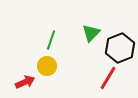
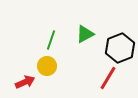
green triangle: moved 6 px left, 1 px down; rotated 18 degrees clockwise
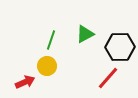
black hexagon: moved 1 px up; rotated 20 degrees clockwise
red line: rotated 10 degrees clockwise
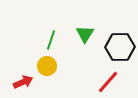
green triangle: rotated 30 degrees counterclockwise
red line: moved 4 px down
red arrow: moved 2 px left
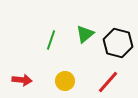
green triangle: rotated 18 degrees clockwise
black hexagon: moved 2 px left, 4 px up; rotated 16 degrees clockwise
yellow circle: moved 18 px right, 15 px down
red arrow: moved 1 px left, 2 px up; rotated 30 degrees clockwise
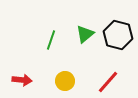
black hexagon: moved 8 px up
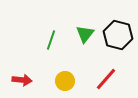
green triangle: rotated 12 degrees counterclockwise
red line: moved 2 px left, 3 px up
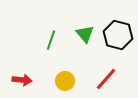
green triangle: rotated 18 degrees counterclockwise
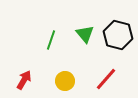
red arrow: moved 2 px right; rotated 66 degrees counterclockwise
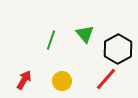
black hexagon: moved 14 px down; rotated 16 degrees clockwise
yellow circle: moved 3 px left
